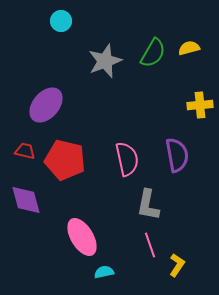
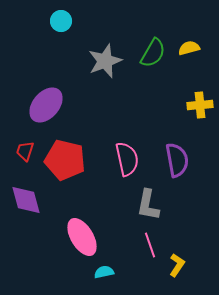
red trapezoid: rotated 85 degrees counterclockwise
purple semicircle: moved 5 px down
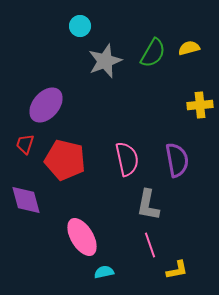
cyan circle: moved 19 px right, 5 px down
red trapezoid: moved 7 px up
yellow L-shape: moved 5 px down; rotated 45 degrees clockwise
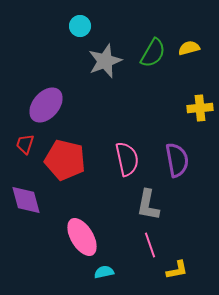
yellow cross: moved 3 px down
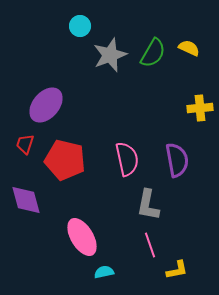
yellow semicircle: rotated 40 degrees clockwise
gray star: moved 5 px right, 6 px up
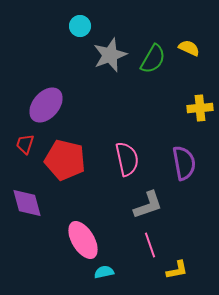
green semicircle: moved 6 px down
purple semicircle: moved 7 px right, 3 px down
purple diamond: moved 1 px right, 3 px down
gray L-shape: rotated 120 degrees counterclockwise
pink ellipse: moved 1 px right, 3 px down
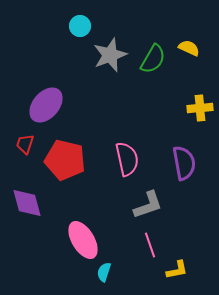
cyan semicircle: rotated 60 degrees counterclockwise
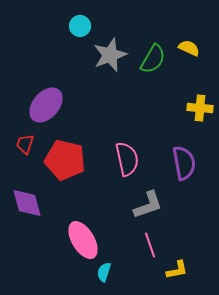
yellow cross: rotated 10 degrees clockwise
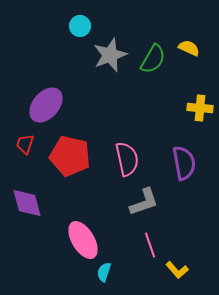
red pentagon: moved 5 px right, 4 px up
gray L-shape: moved 4 px left, 3 px up
yellow L-shape: rotated 60 degrees clockwise
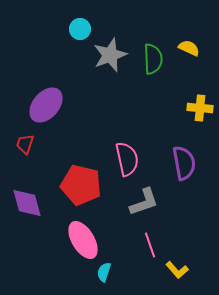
cyan circle: moved 3 px down
green semicircle: rotated 32 degrees counterclockwise
red pentagon: moved 11 px right, 29 px down
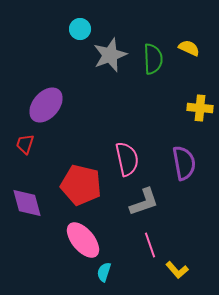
pink ellipse: rotated 9 degrees counterclockwise
